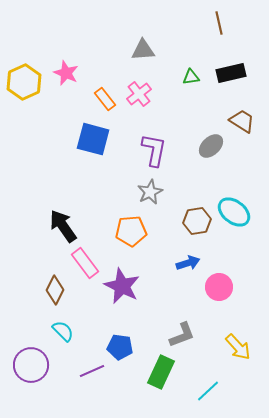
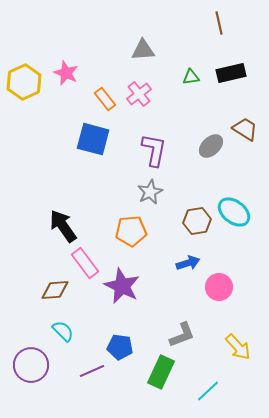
brown trapezoid: moved 3 px right, 8 px down
brown diamond: rotated 60 degrees clockwise
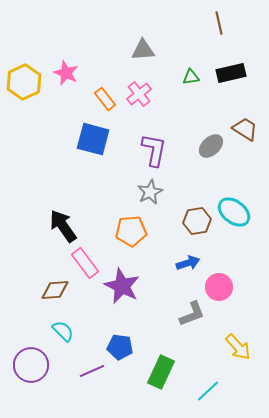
gray L-shape: moved 10 px right, 21 px up
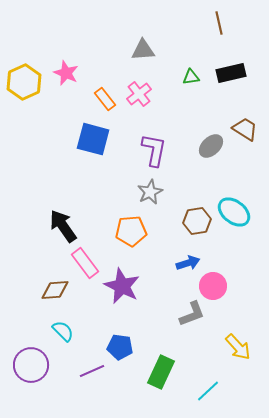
pink circle: moved 6 px left, 1 px up
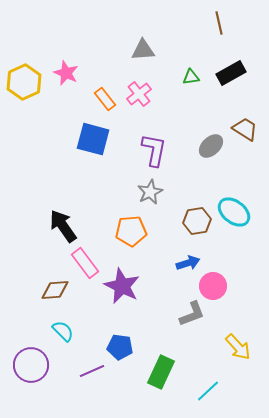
black rectangle: rotated 16 degrees counterclockwise
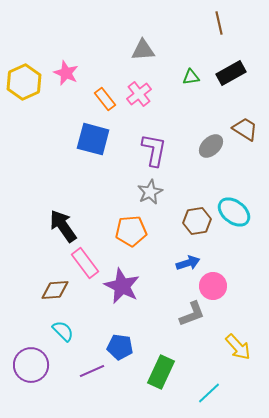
cyan line: moved 1 px right, 2 px down
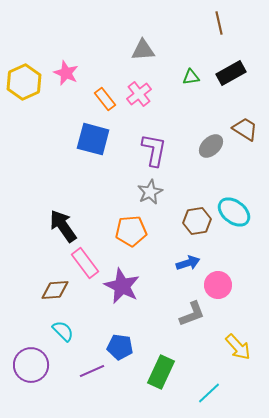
pink circle: moved 5 px right, 1 px up
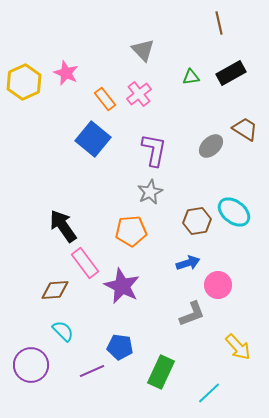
gray triangle: rotated 50 degrees clockwise
blue square: rotated 24 degrees clockwise
